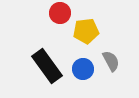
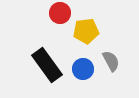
black rectangle: moved 1 px up
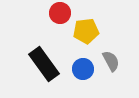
black rectangle: moved 3 px left, 1 px up
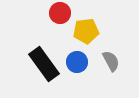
blue circle: moved 6 px left, 7 px up
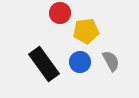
blue circle: moved 3 px right
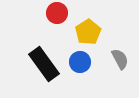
red circle: moved 3 px left
yellow pentagon: moved 2 px right, 1 px down; rotated 25 degrees counterclockwise
gray semicircle: moved 9 px right, 2 px up
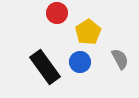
black rectangle: moved 1 px right, 3 px down
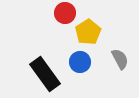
red circle: moved 8 px right
black rectangle: moved 7 px down
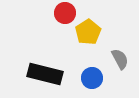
blue circle: moved 12 px right, 16 px down
black rectangle: rotated 40 degrees counterclockwise
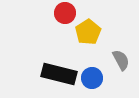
gray semicircle: moved 1 px right, 1 px down
black rectangle: moved 14 px right
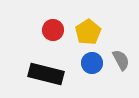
red circle: moved 12 px left, 17 px down
black rectangle: moved 13 px left
blue circle: moved 15 px up
